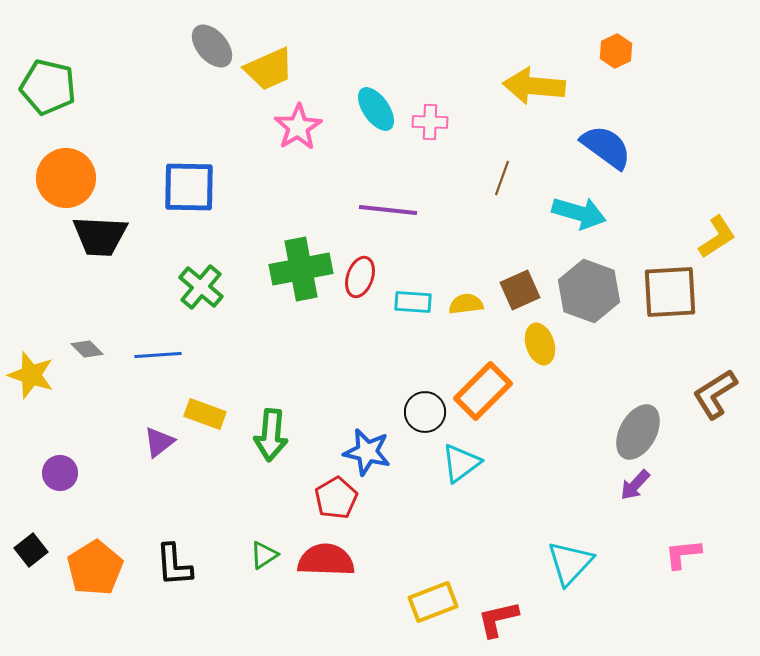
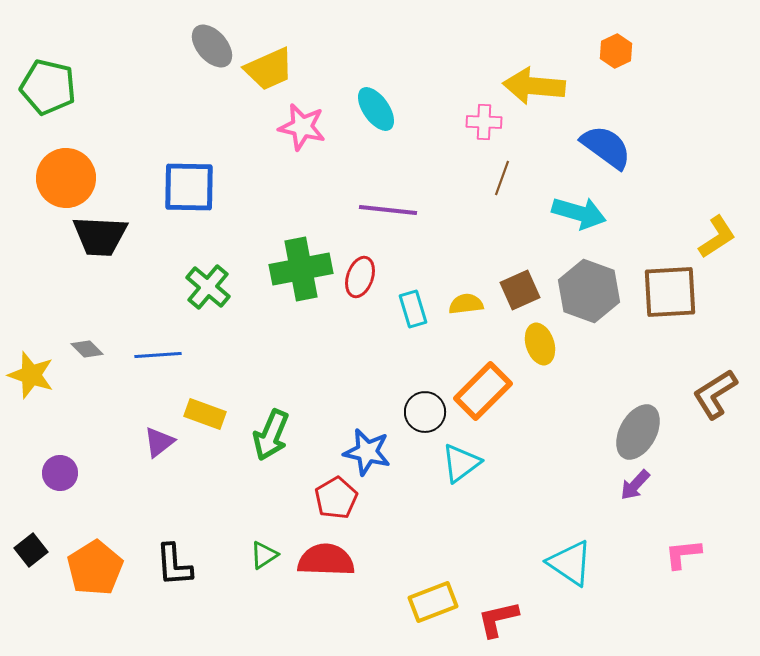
pink cross at (430, 122): moved 54 px right
pink star at (298, 127): moved 4 px right; rotated 27 degrees counterclockwise
green cross at (201, 287): moved 7 px right
cyan rectangle at (413, 302): moved 7 px down; rotated 69 degrees clockwise
green arrow at (271, 435): rotated 18 degrees clockwise
cyan triangle at (570, 563): rotated 39 degrees counterclockwise
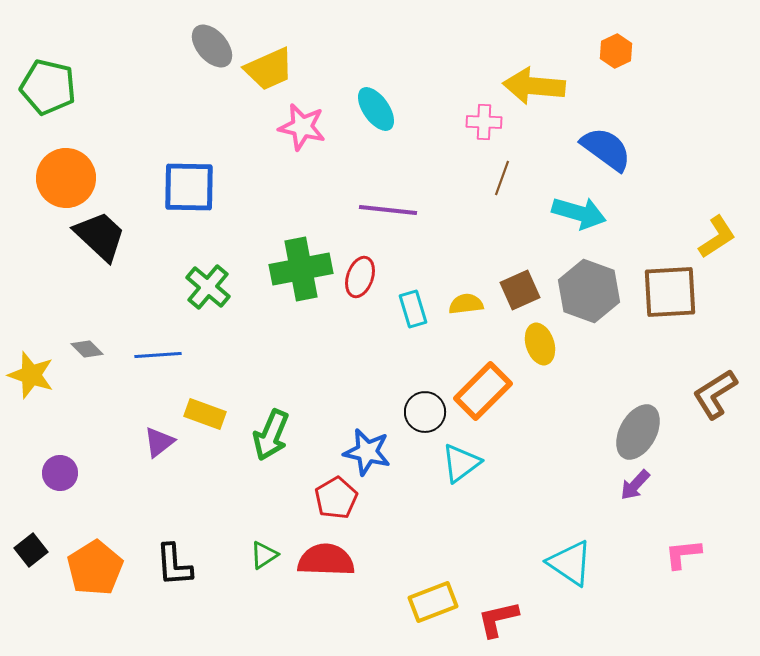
blue semicircle at (606, 147): moved 2 px down
black trapezoid at (100, 236): rotated 140 degrees counterclockwise
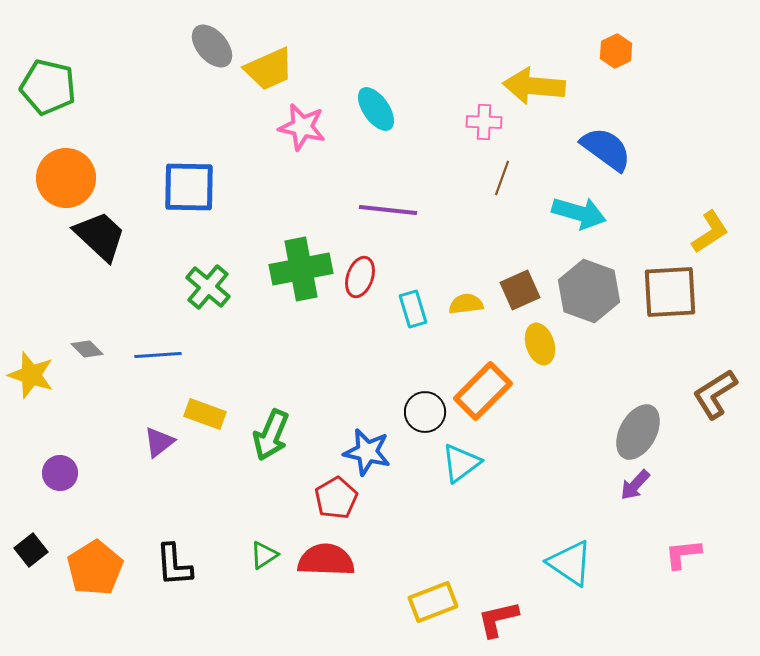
yellow L-shape at (717, 237): moved 7 px left, 5 px up
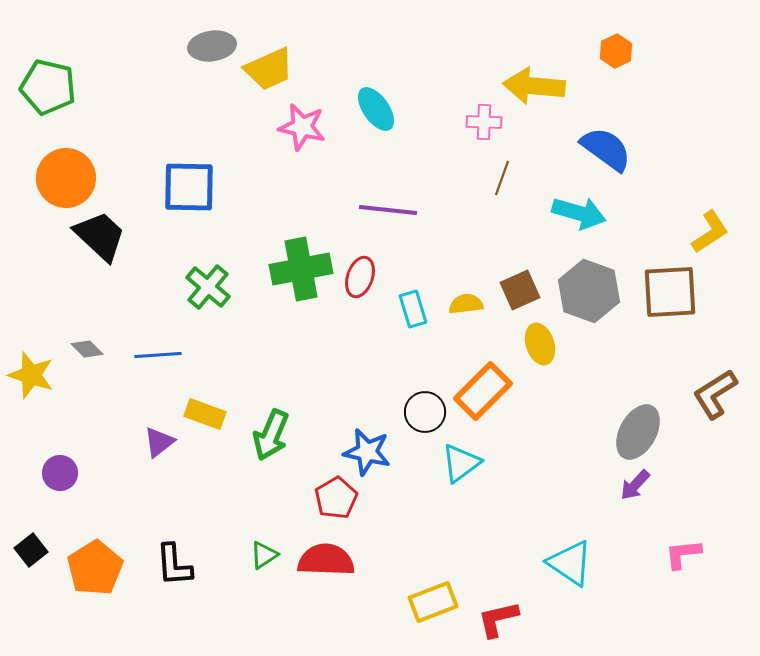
gray ellipse at (212, 46): rotated 57 degrees counterclockwise
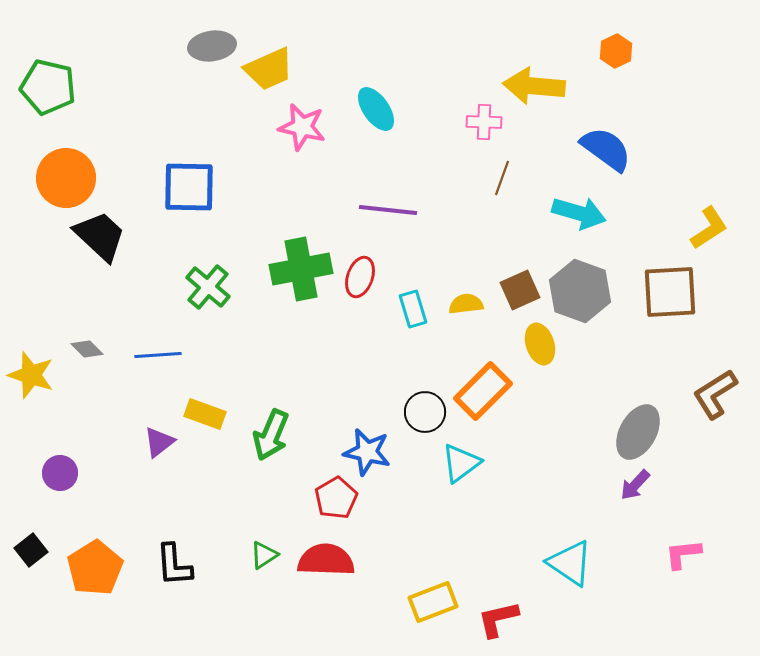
yellow L-shape at (710, 232): moved 1 px left, 4 px up
gray hexagon at (589, 291): moved 9 px left
